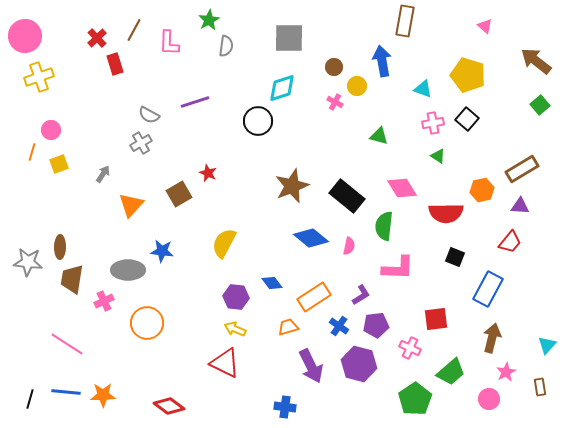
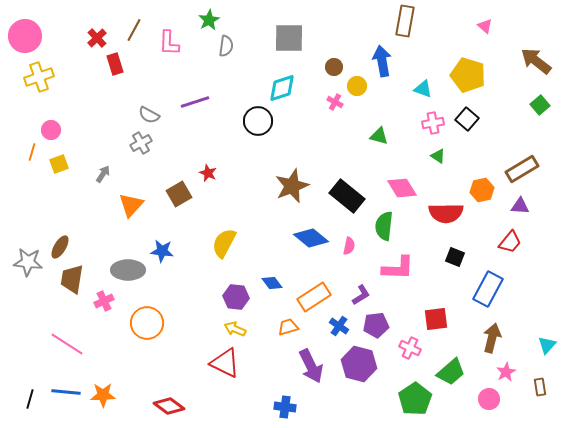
brown ellipse at (60, 247): rotated 30 degrees clockwise
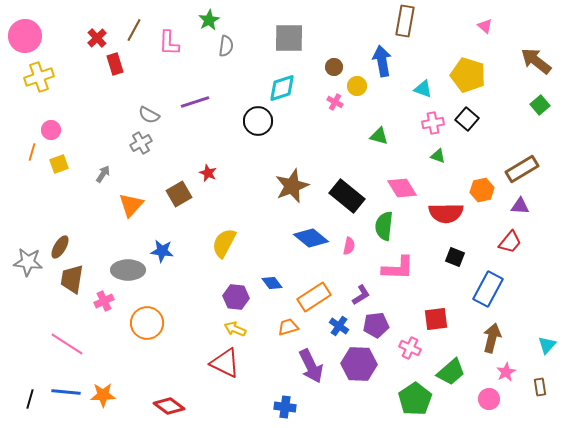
green triangle at (438, 156): rotated 14 degrees counterclockwise
purple hexagon at (359, 364): rotated 12 degrees counterclockwise
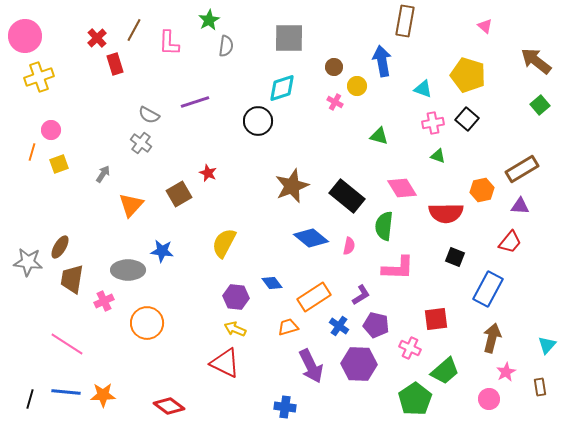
gray cross at (141, 143): rotated 25 degrees counterclockwise
purple pentagon at (376, 325): rotated 20 degrees clockwise
green trapezoid at (451, 372): moved 6 px left, 1 px up
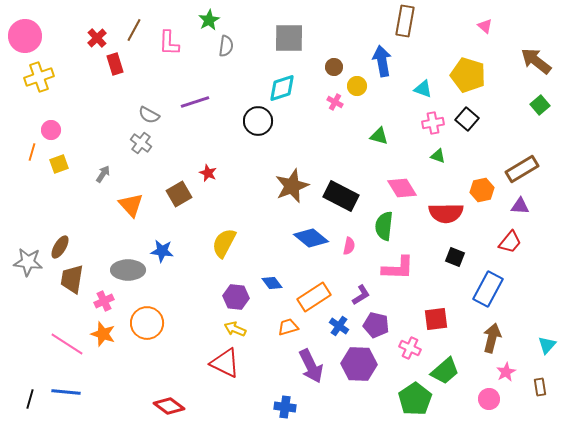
black rectangle at (347, 196): moved 6 px left; rotated 12 degrees counterclockwise
orange triangle at (131, 205): rotated 24 degrees counterclockwise
orange star at (103, 395): moved 61 px up; rotated 20 degrees clockwise
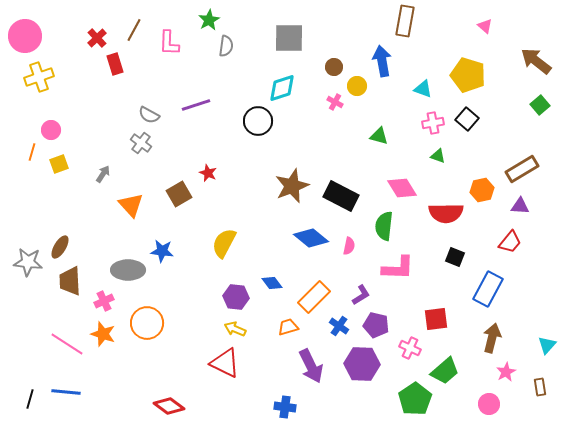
purple line at (195, 102): moved 1 px right, 3 px down
brown trapezoid at (72, 279): moved 2 px left, 2 px down; rotated 12 degrees counterclockwise
orange rectangle at (314, 297): rotated 12 degrees counterclockwise
purple hexagon at (359, 364): moved 3 px right
pink circle at (489, 399): moved 5 px down
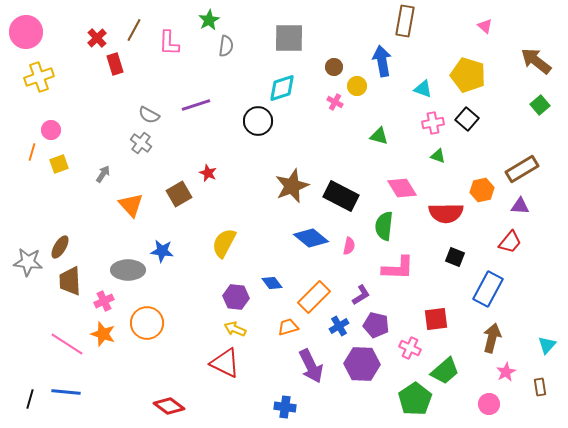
pink circle at (25, 36): moved 1 px right, 4 px up
blue cross at (339, 326): rotated 24 degrees clockwise
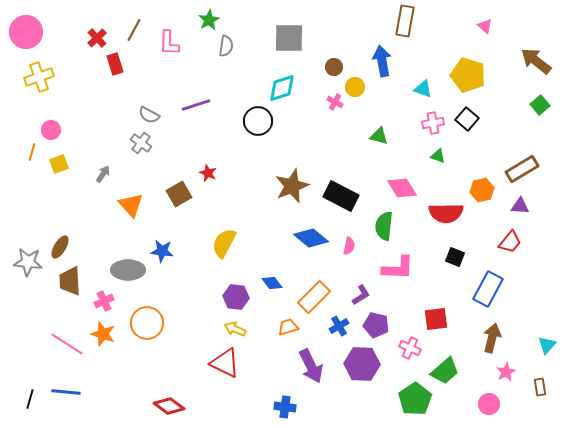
yellow circle at (357, 86): moved 2 px left, 1 px down
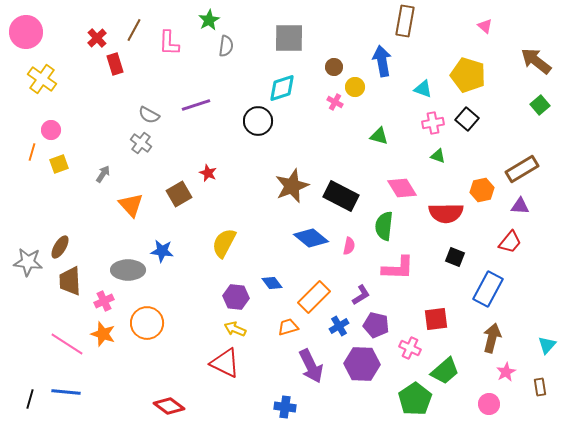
yellow cross at (39, 77): moved 3 px right, 2 px down; rotated 36 degrees counterclockwise
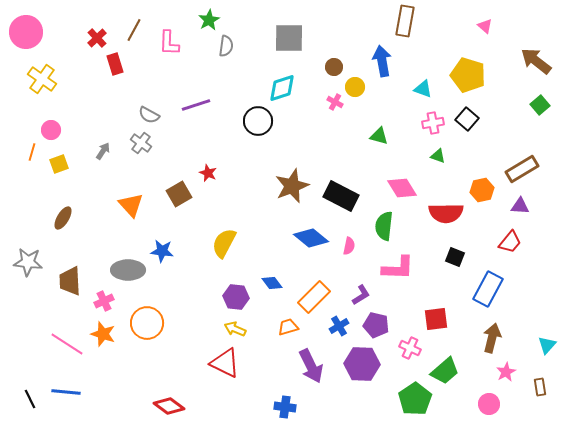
gray arrow at (103, 174): moved 23 px up
brown ellipse at (60, 247): moved 3 px right, 29 px up
black line at (30, 399): rotated 42 degrees counterclockwise
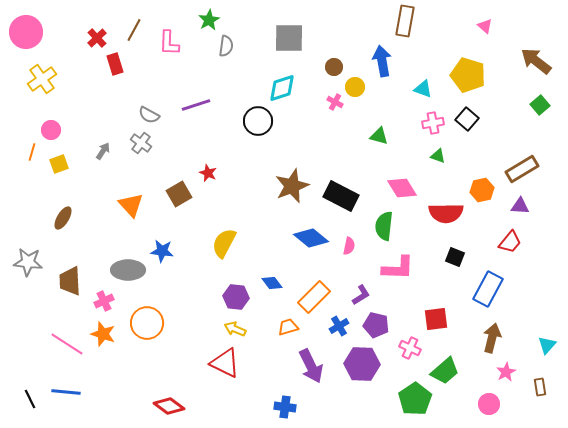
yellow cross at (42, 79): rotated 20 degrees clockwise
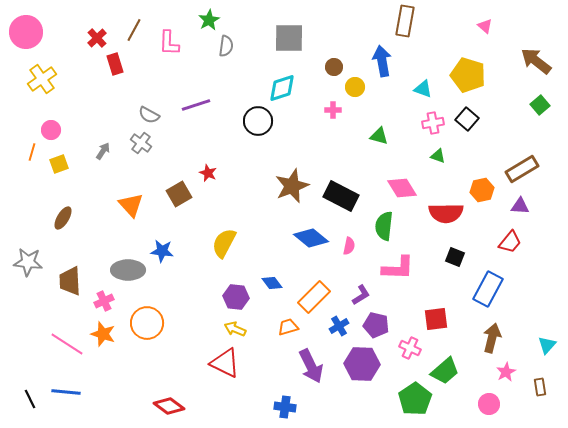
pink cross at (335, 102): moved 2 px left, 8 px down; rotated 28 degrees counterclockwise
